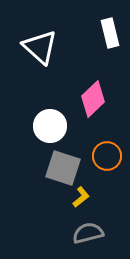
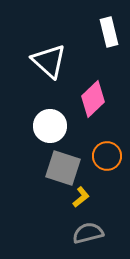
white rectangle: moved 1 px left, 1 px up
white triangle: moved 9 px right, 14 px down
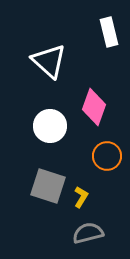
pink diamond: moved 1 px right, 8 px down; rotated 27 degrees counterclockwise
gray square: moved 15 px left, 18 px down
yellow L-shape: rotated 20 degrees counterclockwise
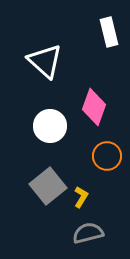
white triangle: moved 4 px left
gray square: rotated 33 degrees clockwise
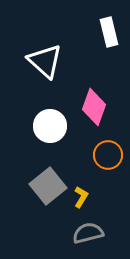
orange circle: moved 1 px right, 1 px up
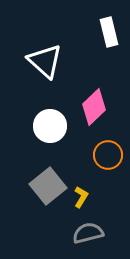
pink diamond: rotated 27 degrees clockwise
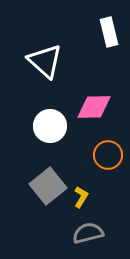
pink diamond: rotated 42 degrees clockwise
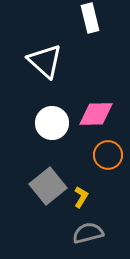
white rectangle: moved 19 px left, 14 px up
pink diamond: moved 2 px right, 7 px down
white circle: moved 2 px right, 3 px up
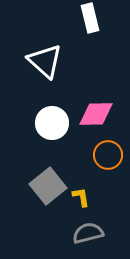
yellow L-shape: rotated 40 degrees counterclockwise
